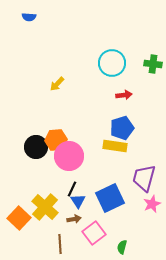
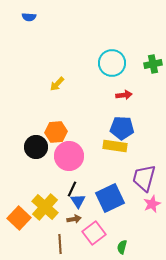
green cross: rotated 18 degrees counterclockwise
blue pentagon: rotated 20 degrees clockwise
orange hexagon: moved 8 px up
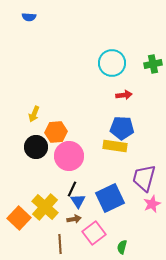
yellow arrow: moved 23 px left, 30 px down; rotated 21 degrees counterclockwise
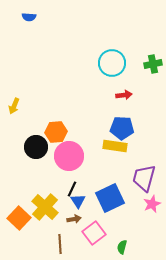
yellow arrow: moved 20 px left, 8 px up
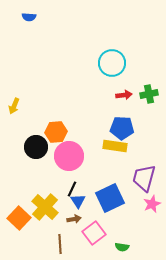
green cross: moved 4 px left, 30 px down
green semicircle: rotated 96 degrees counterclockwise
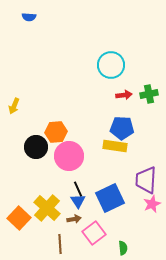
cyan circle: moved 1 px left, 2 px down
purple trapezoid: moved 2 px right, 2 px down; rotated 12 degrees counterclockwise
black line: moved 6 px right; rotated 49 degrees counterclockwise
yellow cross: moved 2 px right, 1 px down
green semicircle: moved 1 px right, 1 px down; rotated 104 degrees counterclockwise
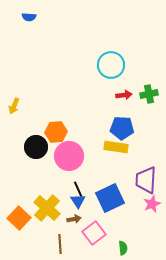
yellow rectangle: moved 1 px right, 1 px down
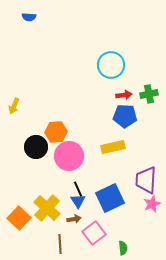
blue pentagon: moved 3 px right, 12 px up
yellow rectangle: moved 3 px left; rotated 20 degrees counterclockwise
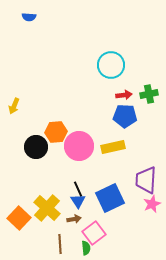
pink circle: moved 10 px right, 10 px up
green semicircle: moved 37 px left
